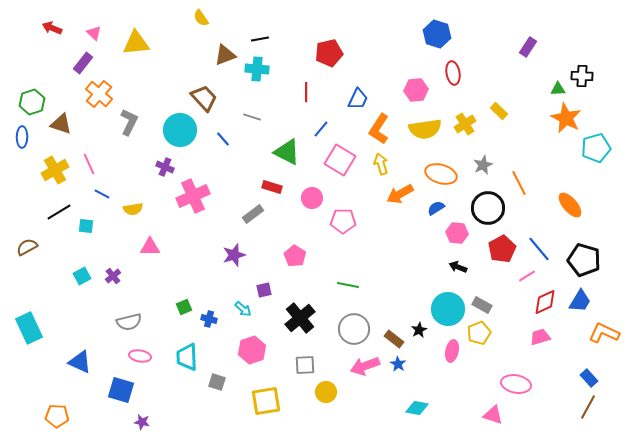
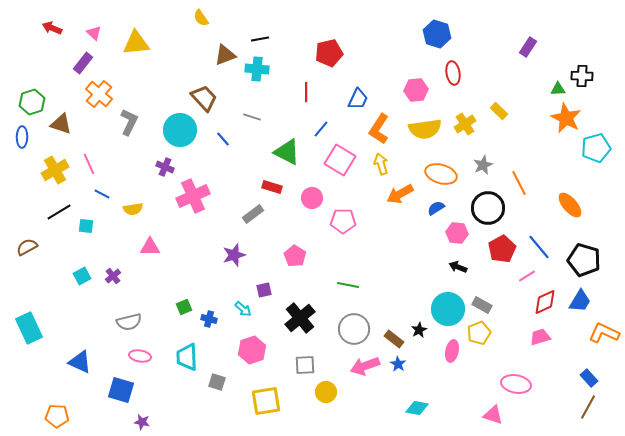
blue line at (539, 249): moved 2 px up
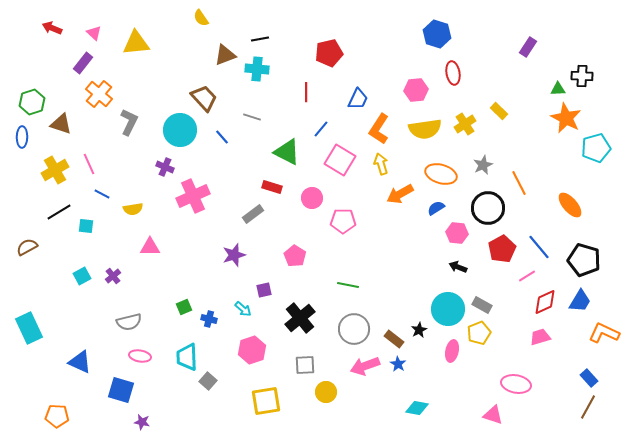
blue line at (223, 139): moved 1 px left, 2 px up
gray square at (217, 382): moved 9 px left, 1 px up; rotated 24 degrees clockwise
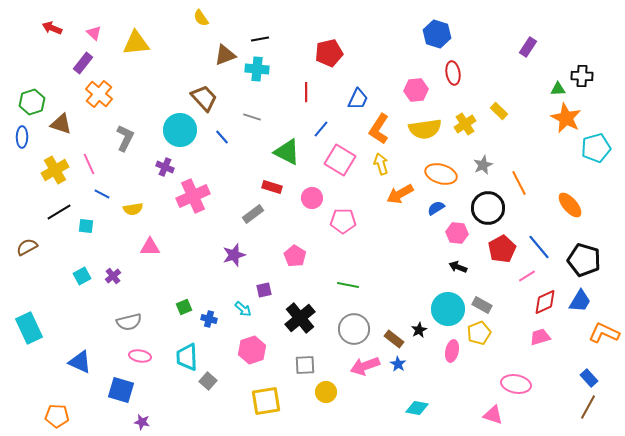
gray L-shape at (129, 122): moved 4 px left, 16 px down
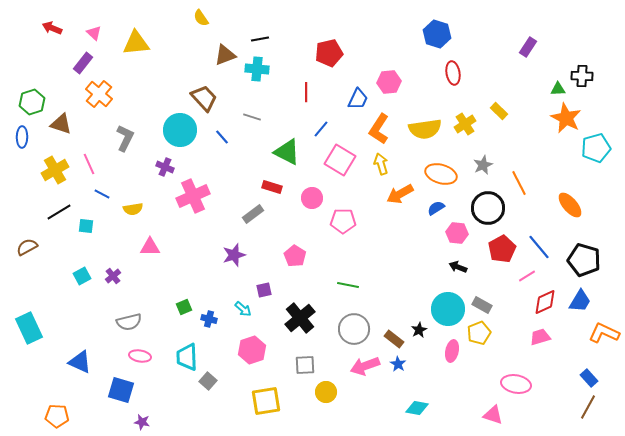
pink hexagon at (416, 90): moved 27 px left, 8 px up
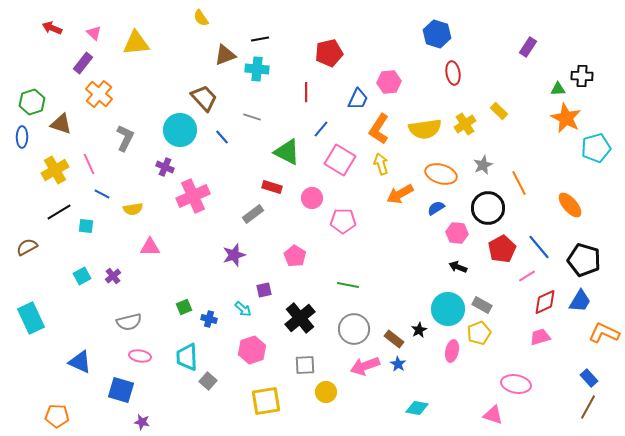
cyan rectangle at (29, 328): moved 2 px right, 10 px up
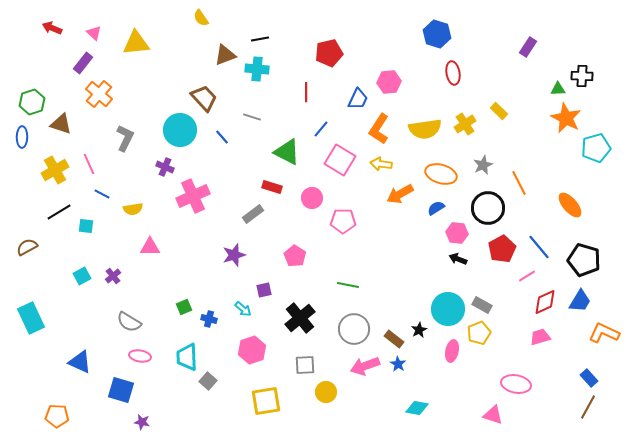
yellow arrow at (381, 164): rotated 65 degrees counterclockwise
black arrow at (458, 267): moved 8 px up
gray semicircle at (129, 322): rotated 45 degrees clockwise
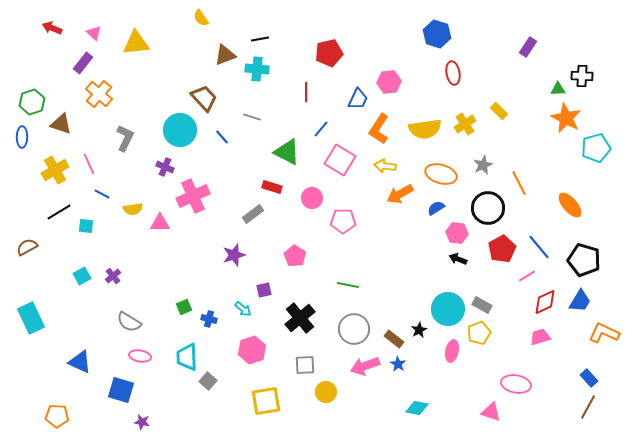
yellow arrow at (381, 164): moved 4 px right, 2 px down
pink triangle at (150, 247): moved 10 px right, 24 px up
pink triangle at (493, 415): moved 2 px left, 3 px up
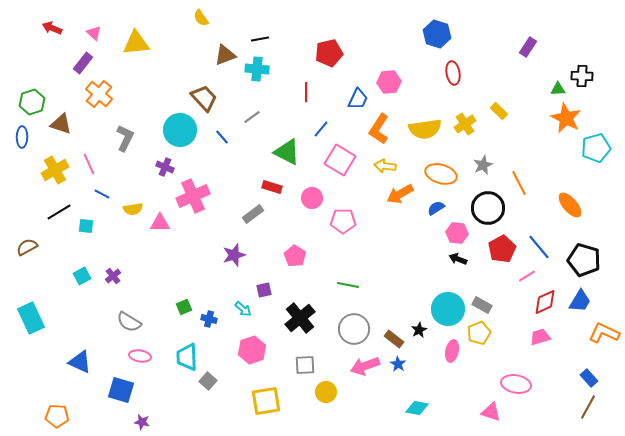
gray line at (252, 117): rotated 54 degrees counterclockwise
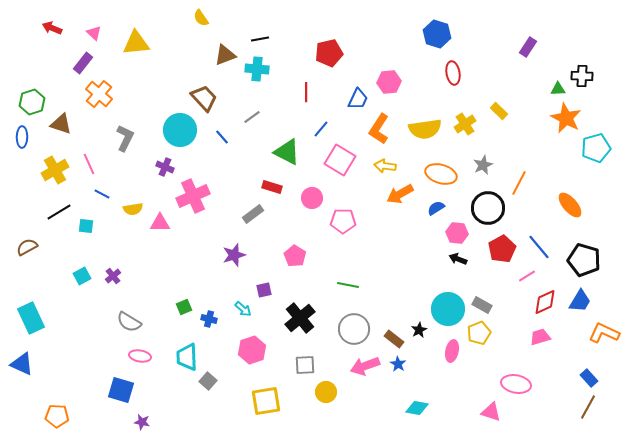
orange line at (519, 183): rotated 55 degrees clockwise
blue triangle at (80, 362): moved 58 px left, 2 px down
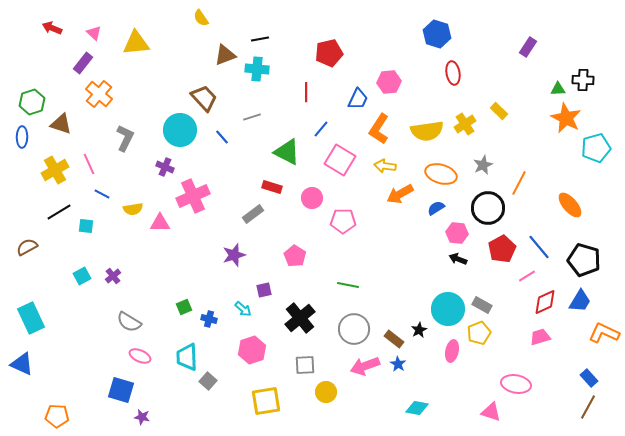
black cross at (582, 76): moved 1 px right, 4 px down
gray line at (252, 117): rotated 18 degrees clockwise
yellow semicircle at (425, 129): moved 2 px right, 2 px down
pink ellipse at (140, 356): rotated 15 degrees clockwise
purple star at (142, 422): moved 5 px up
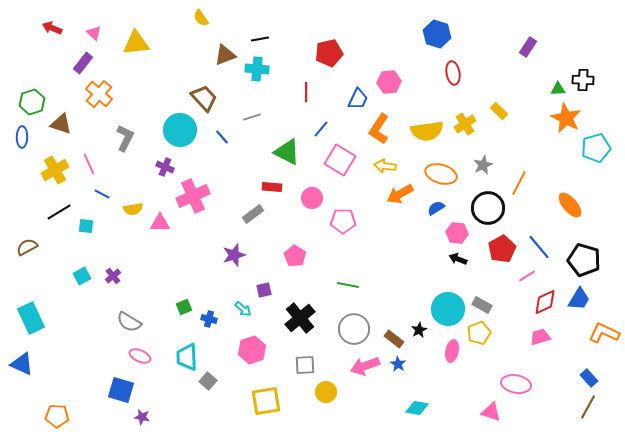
red rectangle at (272, 187): rotated 12 degrees counterclockwise
blue trapezoid at (580, 301): moved 1 px left, 2 px up
